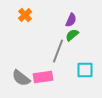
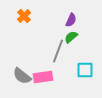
orange cross: moved 1 px left, 1 px down
green semicircle: moved 1 px left, 2 px down
gray semicircle: moved 1 px right, 2 px up
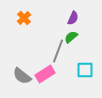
orange cross: moved 2 px down
purple semicircle: moved 2 px right, 2 px up
pink rectangle: moved 2 px right, 3 px up; rotated 24 degrees counterclockwise
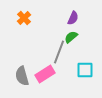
gray line: moved 1 px right, 1 px down
gray semicircle: rotated 36 degrees clockwise
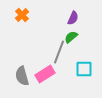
orange cross: moved 2 px left, 3 px up
cyan square: moved 1 px left, 1 px up
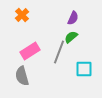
pink rectangle: moved 15 px left, 23 px up
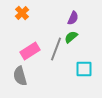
orange cross: moved 2 px up
gray line: moved 3 px left, 3 px up
gray semicircle: moved 2 px left
